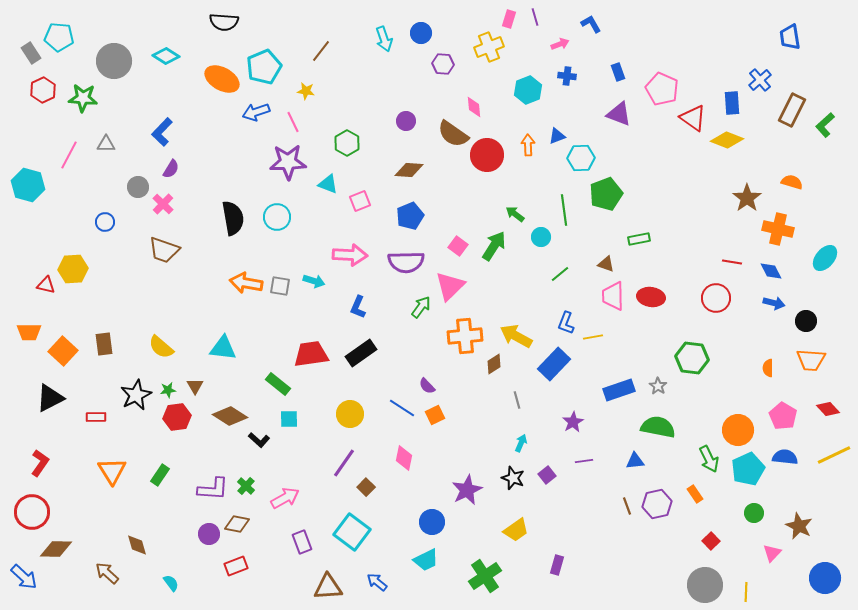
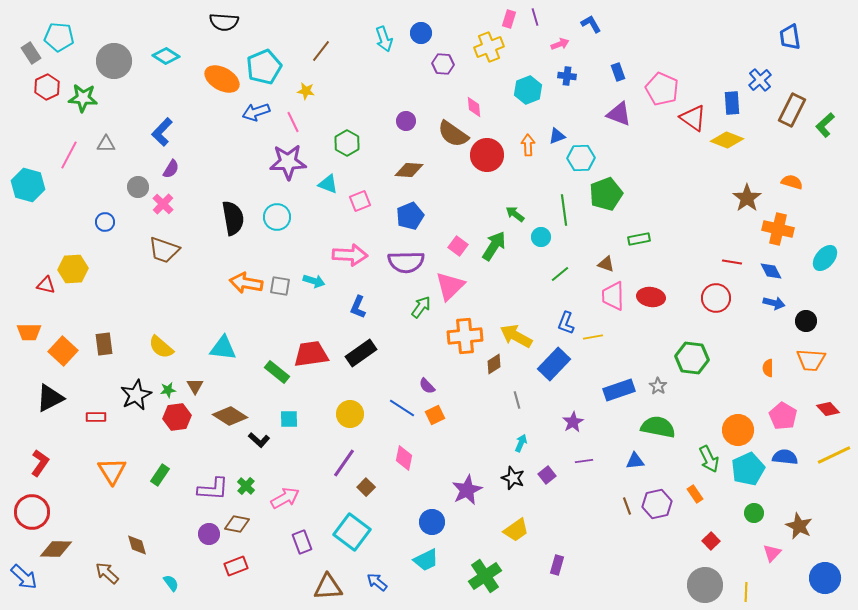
red hexagon at (43, 90): moved 4 px right, 3 px up
green rectangle at (278, 384): moved 1 px left, 12 px up
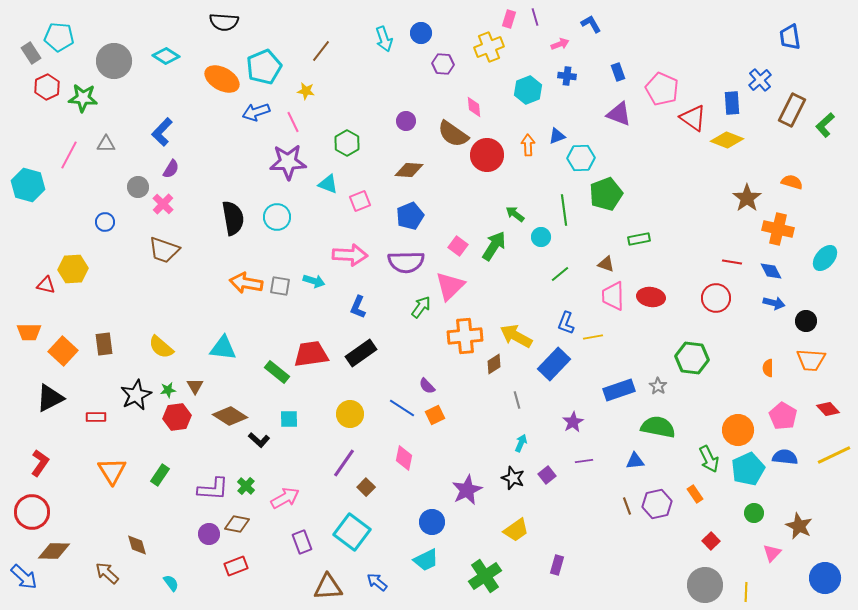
brown diamond at (56, 549): moved 2 px left, 2 px down
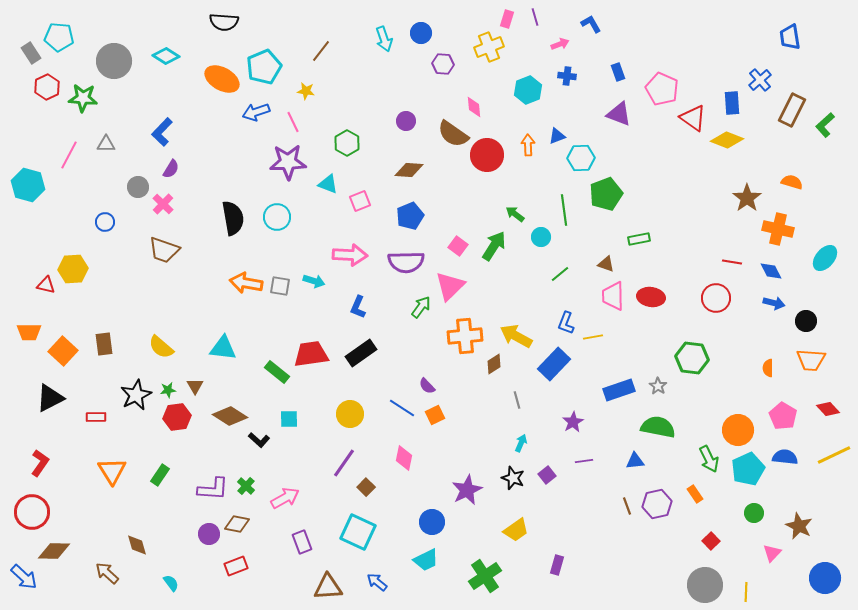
pink rectangle at (509, 19): moved 2 px left
cyan square at (352, 532): moved 6 px right; rotated 12 degrees counterclockwise
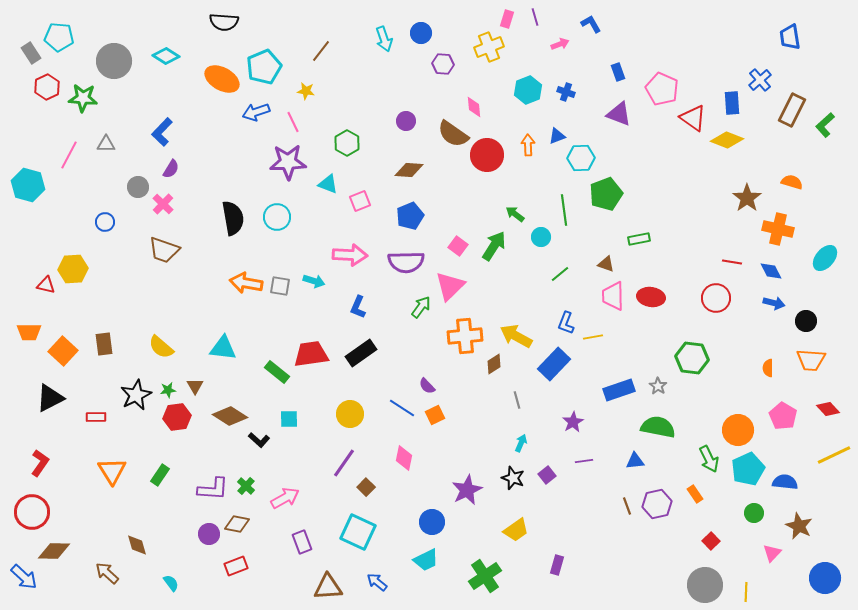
blue cross at (567, 76): moved 1 px left, 16 px down; rotated 12 degrees clockwise
blue semicircle at (785, 457): moved 25 px down
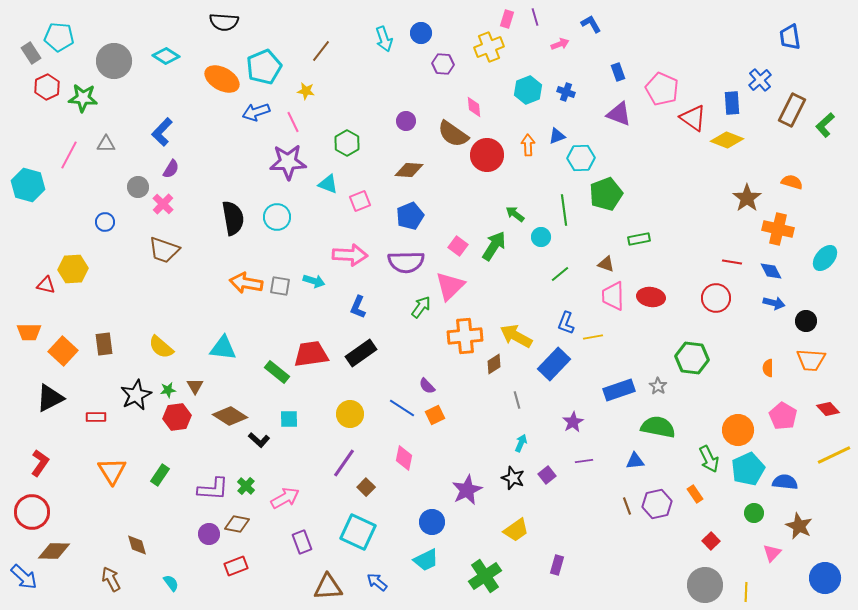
brown arrow at (107, 573): moved 4 px right, 6 px down; rotated 20 degrees clockwise
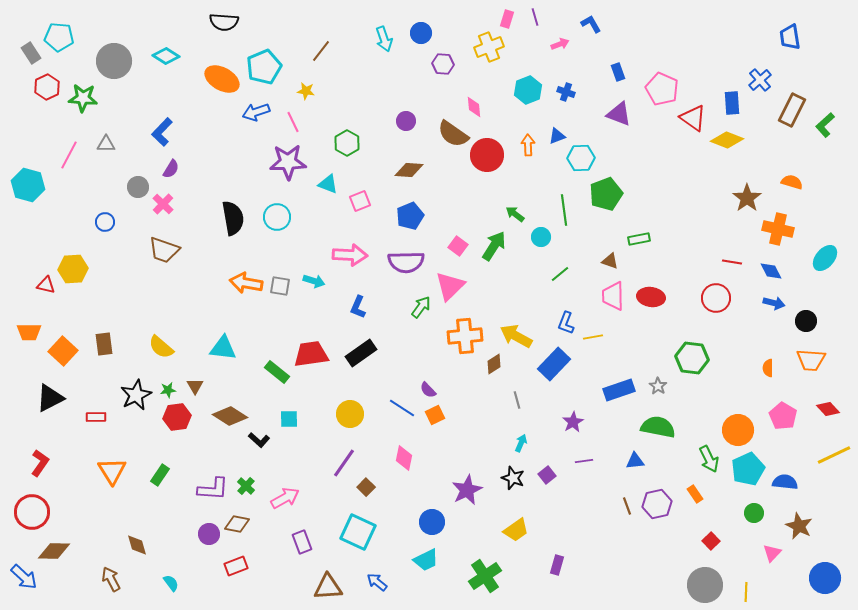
brown triangle at (606, 264): moved 4 px right, 3 px up
purple semicircle at (427, 386): moved 1 px right, 4 px down
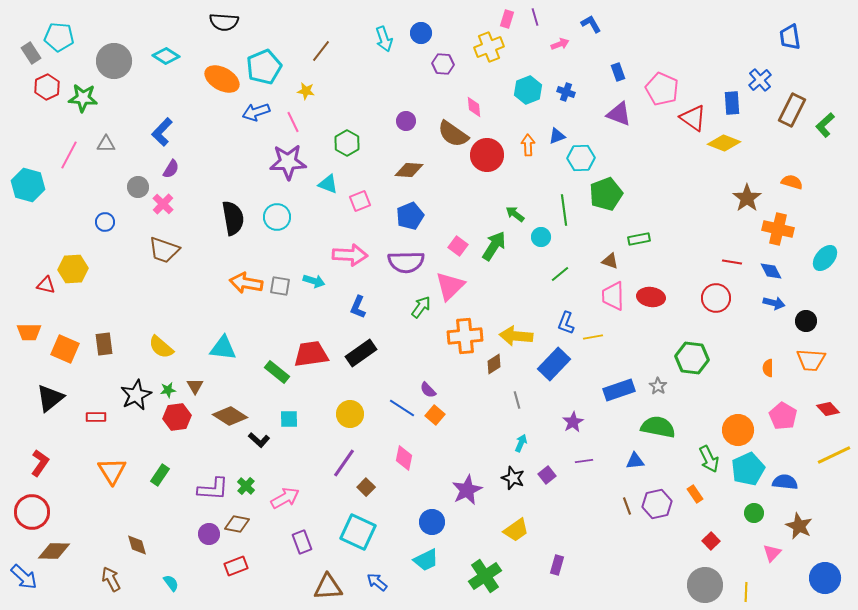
yellow diamond at (727, 140): moved 3 px left, 3 px down
yellow arrow at (516, 336): rotated 24 degrees counterclockwise
orange square at (63, 351): moved 2 px right, 2 px up; rotated 20 degrees counterclockwise
black triangle at (50, 398): rotated 12 degrees counterclockwise
orange square at (435, 415): rotated 24 degrees counterclockwise
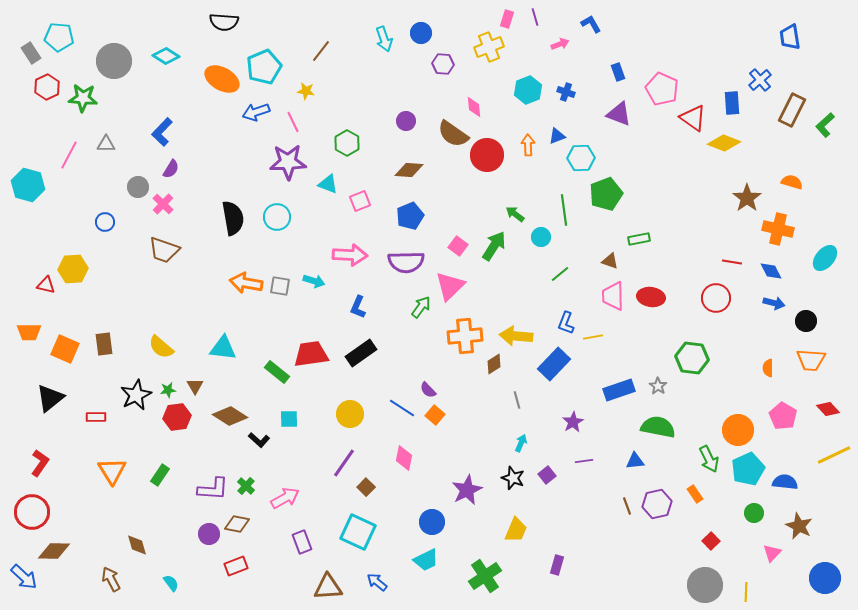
yellow trapezoid at (516, 530): rotated 32 degrees counterclockwise
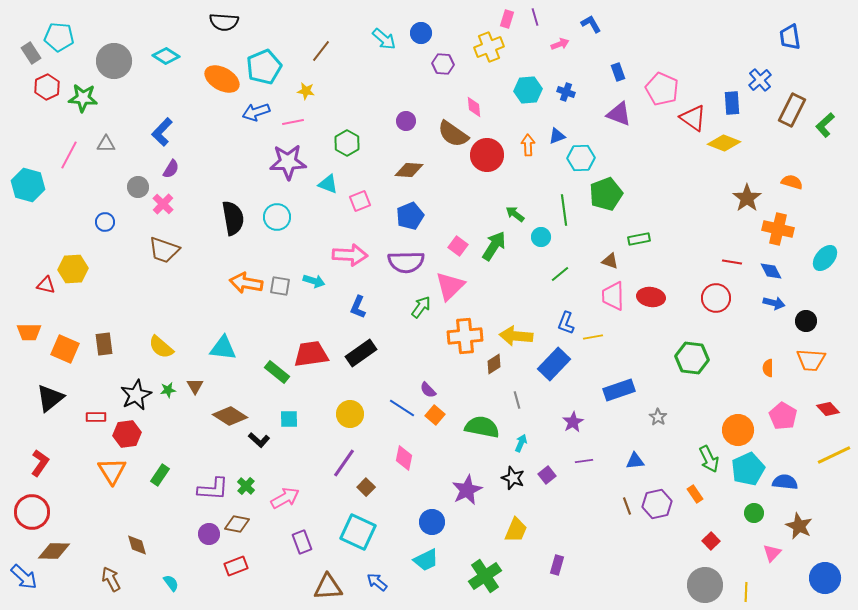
cyan arrow at (384, 39): rotated 30 degrees counterclockwise
cyan hexagon at (528, 90): rotated 16 degrees clockwise
pink line at (293, 122): rotated 75 degrees counterclockwise
gray star at (658, 386): moved 31 px down
red hexagon at (177, 417): moved 50 px left, 17 px down
green semicircle at (658, 427): moved 176 px left
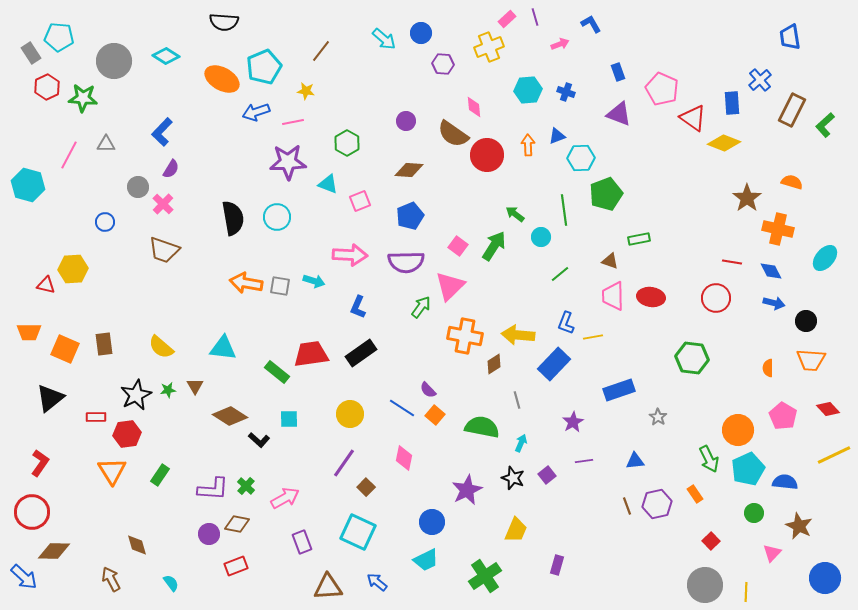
pink rectangle at (507, 19): rotated 30 degrees clockwise
orange cross at (465, 336): rotated 16 degrees clockwise
yellow arrow at (516, 336): moved 2 px right, 1 px up
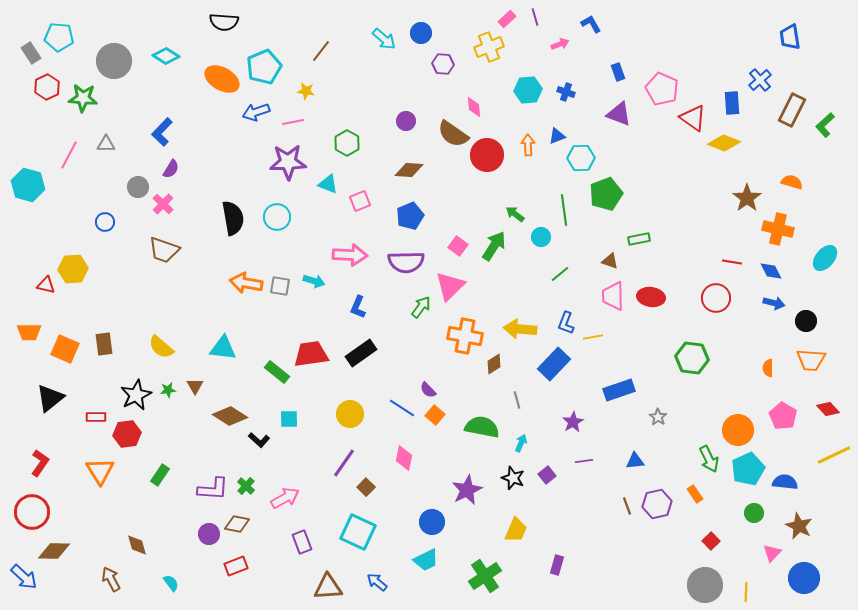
yellow arrow at (518, 335): moved 2 px right, 6 px up
orange triangle at (112, 471): moved 12 px left
blue circle at (825, 578): moved 21 px left
